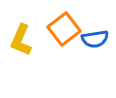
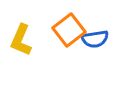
orange square: moved 5 px right, 1 px down
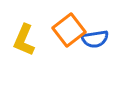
yellow L-shape: moved 3 px right
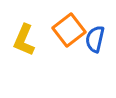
blue semicircle: rotated 112 degrees clockwise
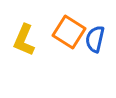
orange square: moved 2 px down; rotated 20 degrees counterclockwise
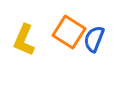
blue semicircle: moved 1 px left; rotated 8 degrees clockwise
